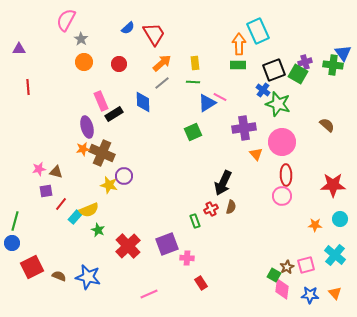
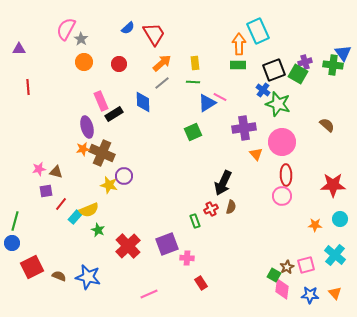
pink semicircle at (66, 20): moved 9 px down
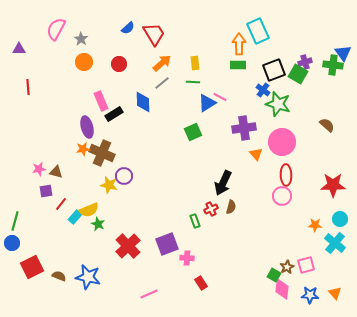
pink semicircle at (66, 29): moved 10 px left
green star at (98, 230): moved 6 px up
cyan cross at (335, 255): moved 12 px up
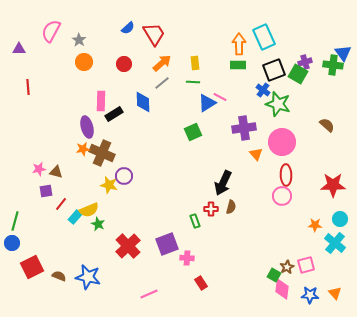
pink semicircle at (56, 29): moved 5 px left, 2 px down
cyan rectangle at (258, 31): moved 6 px right, 6 px down
gray star at (81, 39): moved 2 px left, 1 px down
red circle at (119, 64): moved 5 px right
pink rectangle at (101, 101): rotated 24 degrees clockwise
red cross at (211, 209): rotated 24 degrees clockwise
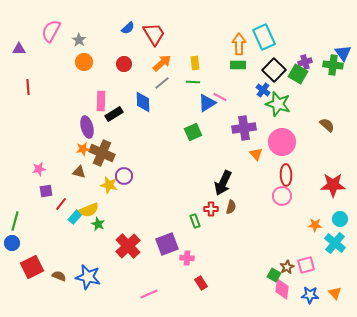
black square at (274, 70): rotated 25 degrees counterclockwise
brown triangle at (56, 172): moved 23 px right
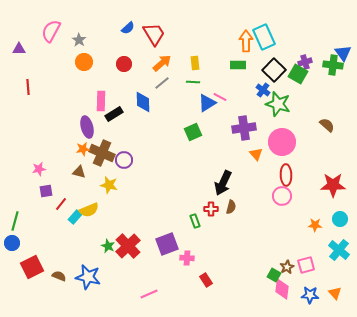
orange arrow at (239, 44): moved 7 px right, 3 px up
purple circle at (124, 176): moved 16 px up
green star at (98, 224): moved 10 px right, 22 px down
cyan cross at (335, 243): moved 4 px right, 7 px down
red rectangle at (201, 283): moved 5 px right, 3 px up
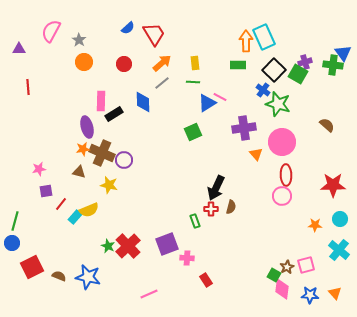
black arrow at (223, 183): moved 7 px left, 5 px down
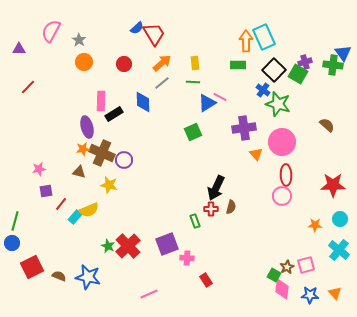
blue semicircle at (128, 28): moved 9 px right
red line at (28, 87): rotated 49 degrees clockwise
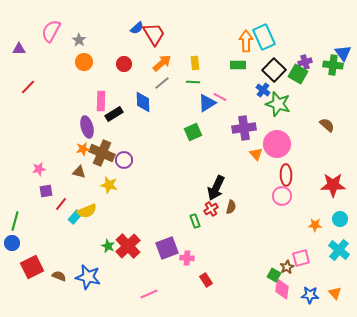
pink circle at (282, 142): moved 5 px left, 2 px down
red cross at (211, 209): rotated 32 degrees counterclockwise
yellow semicircle at (89, 210): moved 2 px left, 1 px down
purple square at (167, 244): moved 4 px down
pink square at (306, 265): moved 5 px left, 7 px up
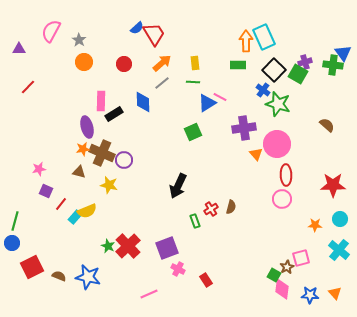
black arrow at (216, 188): moved 38 px left, 2 px up
purple square at (46, 191): rotated 32 degrees clockwise
pink circle at (282, 196): moved 3 px down
pink cross at (187, 258): moved 9 px left, 11 px down; rotated 24 degrees clockwise
